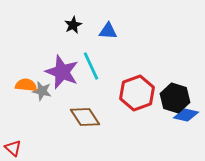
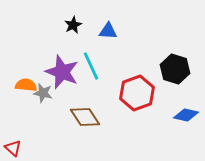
gray star: moved 1 px right, 2 px down
black hexagon: moved 29 px up
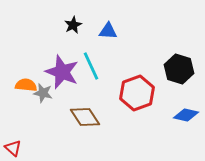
black hexagon: moved 4 px right
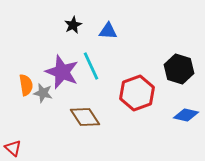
orange semicircle: rotated 75 degrees clockwise
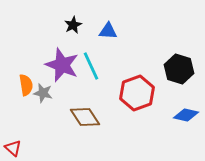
purple star: moved 7 px up
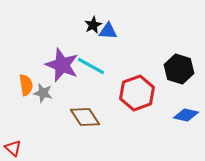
black star: moved 20 px right
cyan line: rotated 36 degrees counterclockwise
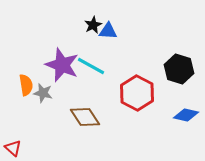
red hexagon: rotated 12 degrees counterclockwise
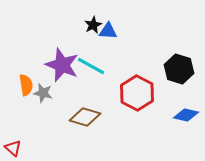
brown diamond: rotated 40 degrees counterclockwise
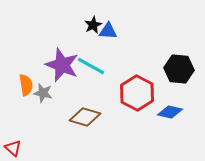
black hexagon: rotated 12 degrees counterclockwise
blue diamond: moved 16 px left, 3 px up
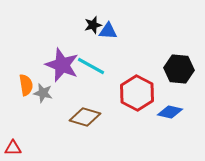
black star: rotated 12 degrees clockwise
red triangle: rotated 42 degrees counterclockwise
